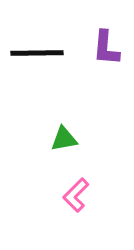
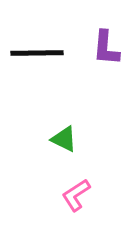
green triangle: rotated 36 degrees clockwise
pink L-shape: rotated 12 degrees clockwise
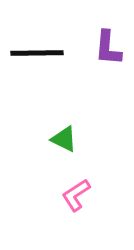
purple L-shape: moved 2 px right
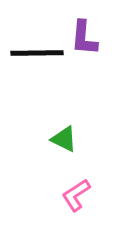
purple L-shape: moved 24 px left, 10 px up
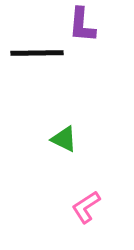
purple L-shape: moved 2 px left, 13 px up
pink L-shape: moved 10 px right, 12 px down
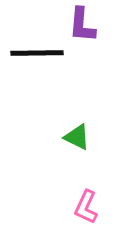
green triangle: moved 13 px right, 2 px up
pink L-shape: rotated 32 degrees counterclockwise
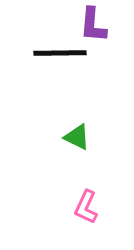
purple L-shape: moved 11 px right
black line: moved 23 px right
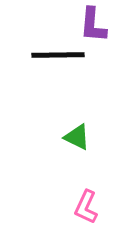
black line: moved 2 px left, 2 px down
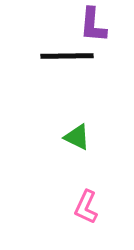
black line: moved 9 px right, 1 px down
